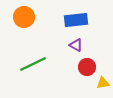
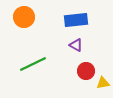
red circle: moved 1 px left, 4 px down
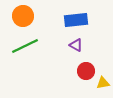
orange circle: moved 1 px left, 1 px up
green line: moved 8 px left, 18 px up
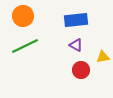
red circle: moved 5 px left, 1 px up
yellow triangle: moved 26 px up
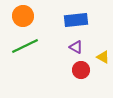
purple triangle: moved 2 px down
yellow triangle: rotated 40 degrees clockwise
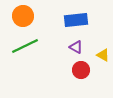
yellow triangle: moved 2 px up
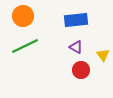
yellow triangle: rotated 24 degrees clockwise
